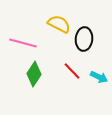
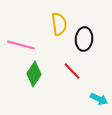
yellow semicircle: rotated 55 degrees clockwise
pink line: moved 2 px left, 2 px down
cyan arrow: moved 22 px down
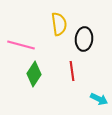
red line: rotated 36 degrees clockwise
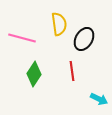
black ellipse: rotated 25 degrees clockwise
pink line: moved 1 px right, 7 px up
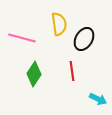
cyan arrow: moved 1 px left
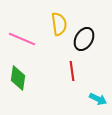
pink line: moved 1 px down; rotated 8 degrees clockwise
green diamond: moved 16 px left, 4 px down; rotated 25 degrees counterclockwise
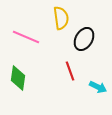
yellow semicircle: moved 2 px right, 6 px up
pink line: moved 4 px right, 2 px up
red line: moved 2 px left; rotated 12 degrees counterclockwise
cyan arrow: moved 12 px up
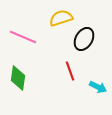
yellow semicircle: rotated 100 degrees counterclockwise
pink line: moved 3 px left
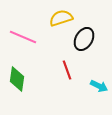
red line: moved 3 px left, 1 px up
green diamond: moved 1 px left, 1 px down
cyan arrow: moved 1 px right, 1 px up
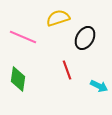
yellow semicircle: moved 3 px left
black ellipse: moved 1 px right, 1 px up
green diamond: moved 1 px right
